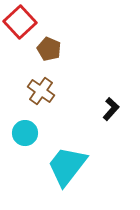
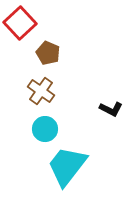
red square: moved 1 px down
brown pentagon: moved 1 px left, 4 px down
black L-shape: rotated 75 degrees clockwise
cyan circle: moved 20 px right, 4 px up
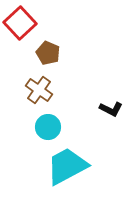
brown cross: moved 2 px left, 1 px up
cyan circle: moved 3 px right, 2 px up
cyan trapezoid: rotated 24 degrees clockwise
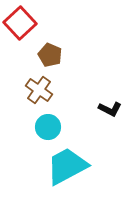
brown pentagon: moved 2 px right, 2 px down
black L-shape: moved 1 px left
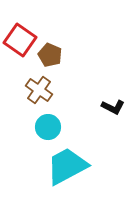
red square: moved 17 px down; rotated 12 degrees counterclockwise
black L-shape: moved 3 px right, 2 px up
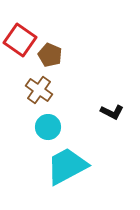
black L-shape: moved 1 px left, 5 px down
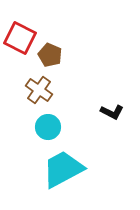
red square: moved 2 px up; rotated 8 degrees counterclockwise
cyan trapezoid: moved 4 px left, 3 px down
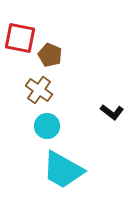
red square: rotated 16 degrees counterclockwise
black L-shape: rotated 10 degrees clockwise
cyan circle: moved 1 px left, 1 px up
cyan trapezoid: moved 1 px down; rotated 123 degrees counterclockwise
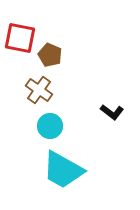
cyan circle: moved 3 px right
